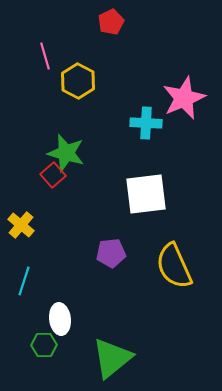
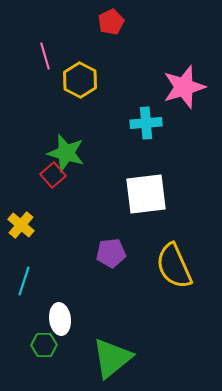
yellow hexagon: moved 2 px right, 1 px up
pink star: moved 11 px up; rotated 6 degrees clockwise
cyan cross: rotated 8 degrees counterclockwise
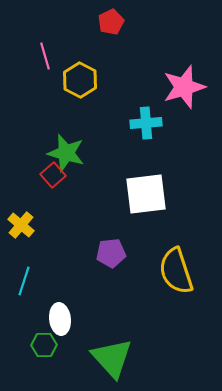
yellow semicircle: moved 2 px right, 5 px down; rotated 6 degrees clockwise
green triangle: rotated 33 degrees counterclockwise
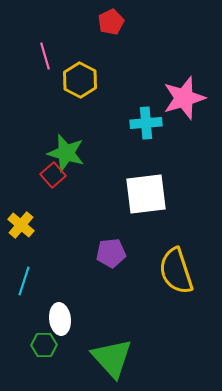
pink star: moved 11 px down
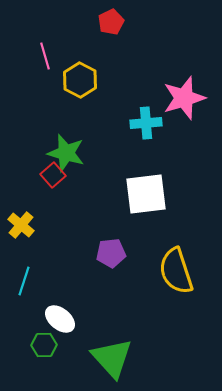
white ellipse: rotated 44 degrees counterclockwise
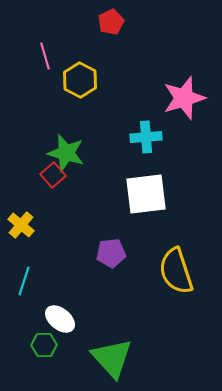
cyan cross: moved 14 px down
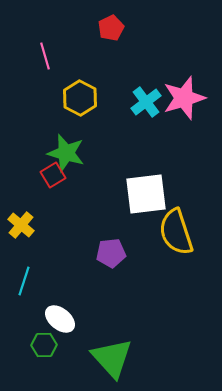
red pentagon: moved 6 px down
yellow hexagon: moved 18 px down
cyan cross: moved 35 px up; rotated 32 degrees counterclockwise
red square: rotated 10 degrees clockwise
yellow semicircle: moved 39 px up
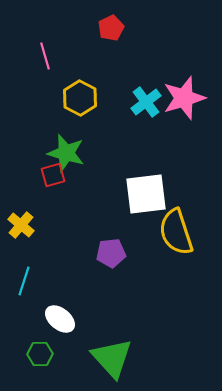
red square: rotated 15 degrees clockwise
green hexagon: moved 4 px left, 9 px down
